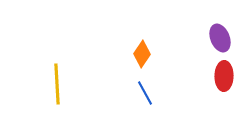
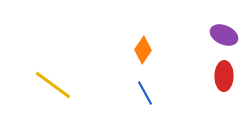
purple ellipse: moved 4 px right, 3 px up; rotated 44 degrees counterclockwise
orange diamond: moved 1 px right, 4 px up
yellow line: moved 4 px left, 1 px down; rotated 51 degrees counterclockwise
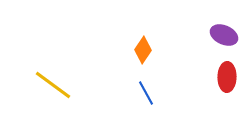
red ellipse: moved 3 px right, 1 px down
blue line: moved 1 px right
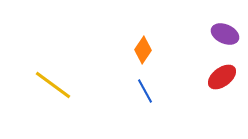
purple ellipse: moved 1 px right, 1 px up
red ellipse: moved 5 px left; rotated 52 degrees clockwise
blue line: moved 1 px left, 2 px up
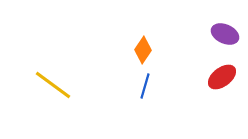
blue line: moved 5 px up; rotated 45 degrees clockwise
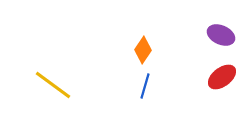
purple ellipse: moved 4 px left, 1 px down
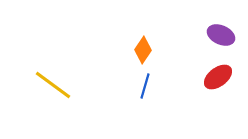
red ellipse: moved 4 px left
